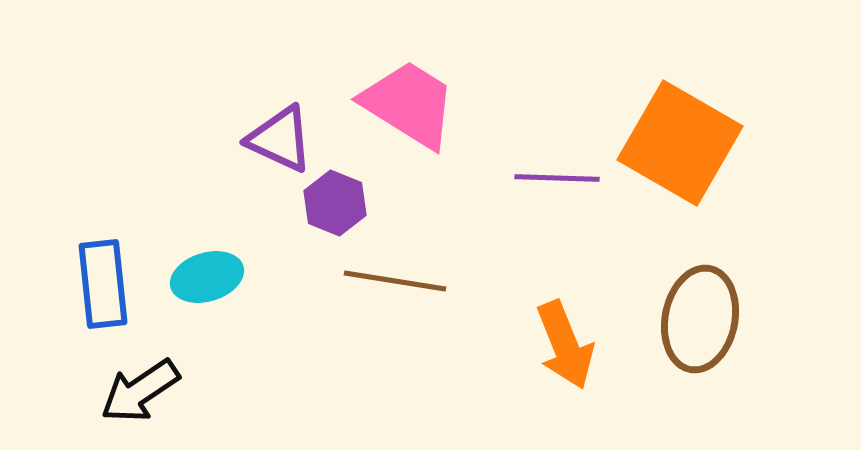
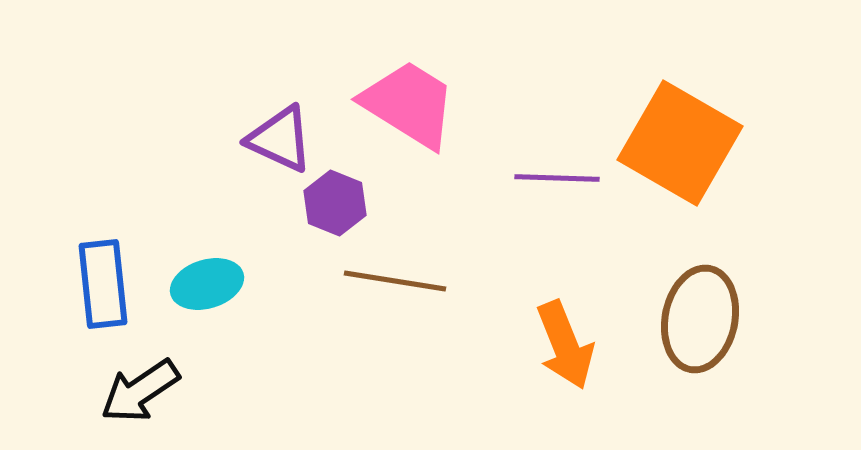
cyan ellipse: moved 7 px down
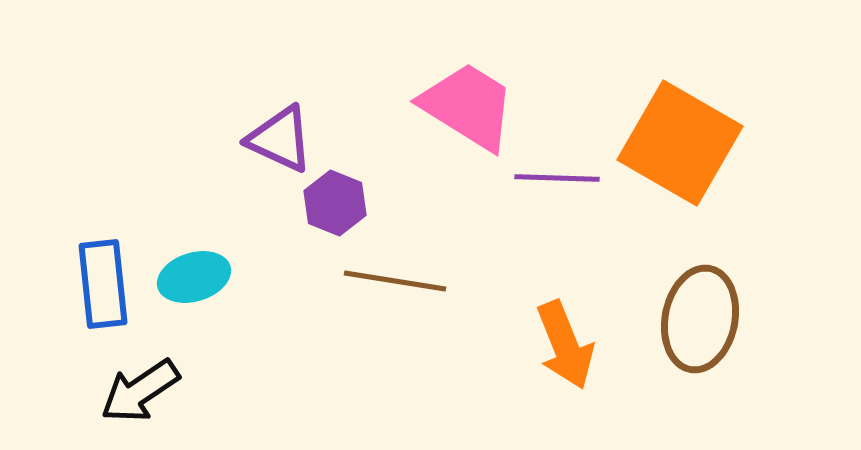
pink trapezoid: moved 59 px right, 2 px down
cyan ellipse: moved 13 px left, 7 px up
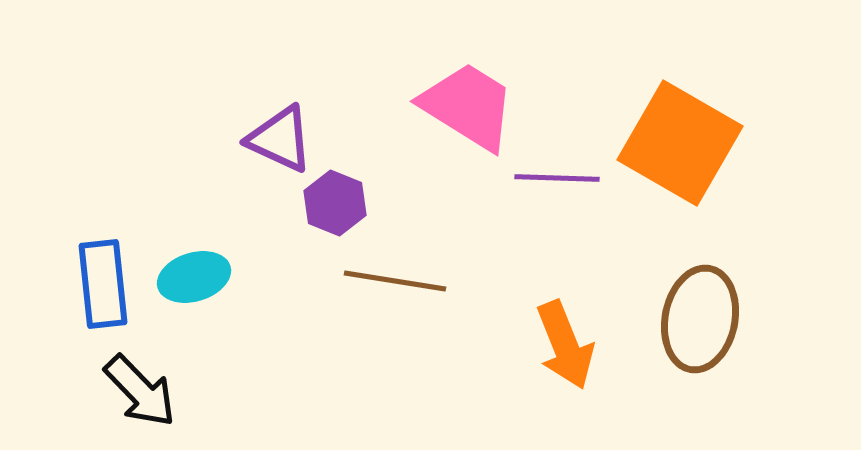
black arrow: rotated 100 degrees counterclockwise
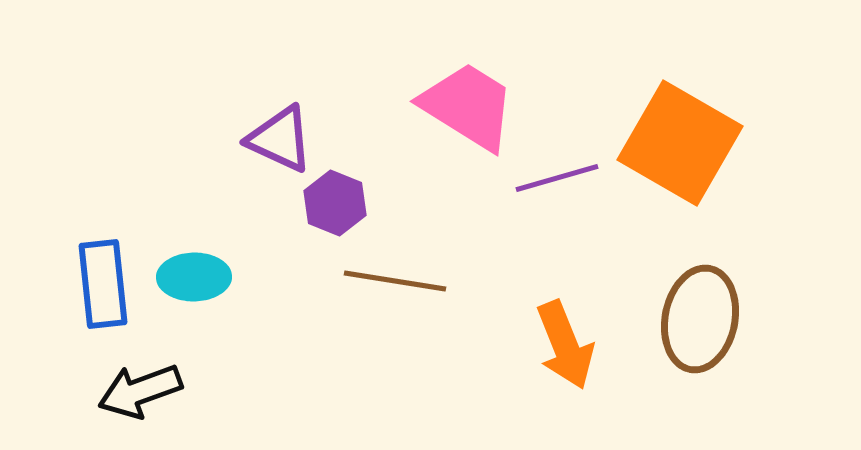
purple line: rotated 18 degrees counterclockwise
cyan ellipse: rotated 16 degrees clockwise
black arrow: rotated 114 degrees clockwise
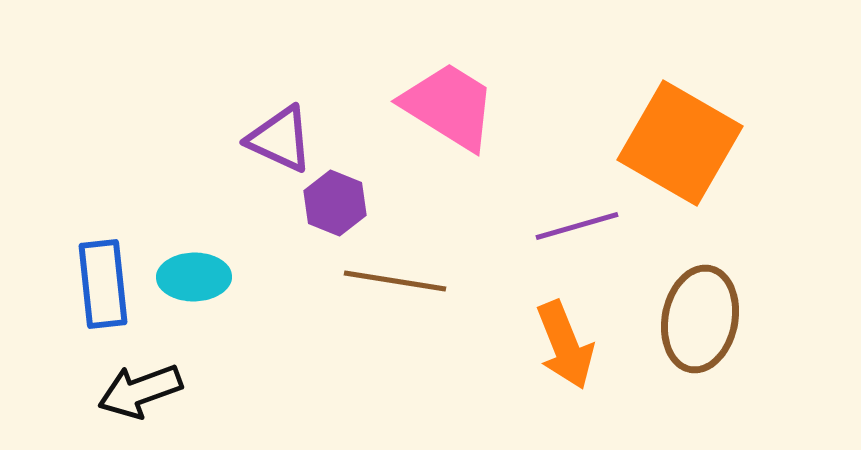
pink trapezoid: moved 19 px left
purple line: moved 20 px right, 48 px down
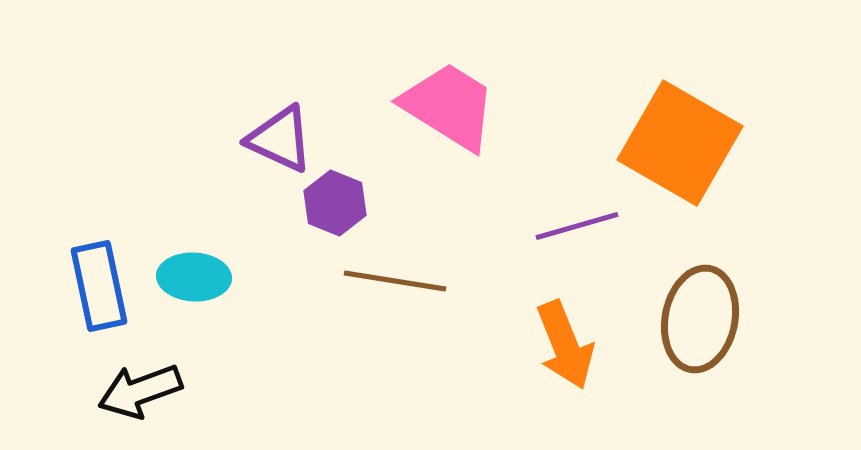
cyan ellipse: rotated 4 degrees clockwise
blue rectangle: moved 4 px left, 2 px down; rotated 6 degrees counterclockwise
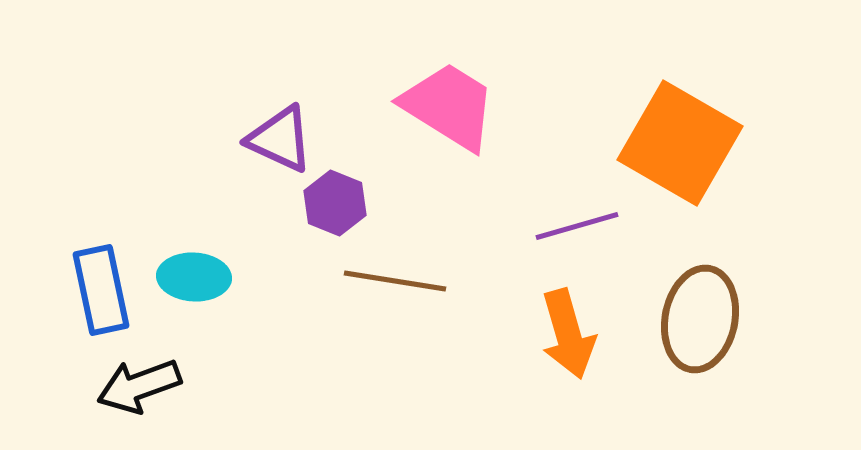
blue rectangle: moved 2 px right, 4 px down
orange arrow: moved 3 px right, 11 px up; rotated 6 degrees clockwise
black arrow: moved 1 px left, 5 px up
